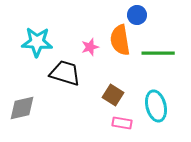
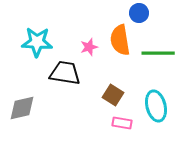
blue circle: moved 2 px right, 2 px up
pink star: moved 1 px left
black trapezoid: rotated 8 degrees counterclockwise
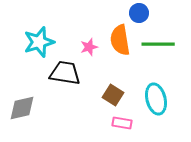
cyan star: moved 2 px right; rotated 20 degrees counterclockwise
green line: moved 9 px up
cyan ellipse: moved 7 px up
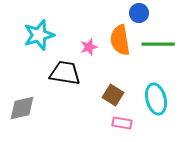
cyan star: moved 7 px up
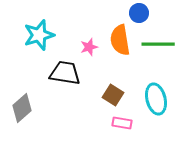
gray diamond: rotated 28 degrees counterclockwise
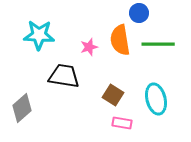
cyan star: rotated 20 degrees clockwise
black trapezoid: moved 1 px left, 3 px down
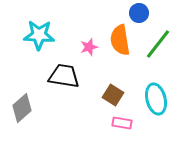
green line: rotated 52 degrees counterclockwise
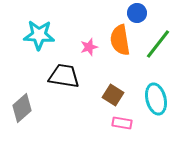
blue circle: moved 2 px left
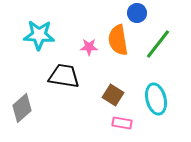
orange semicircle: moved 2 px left
pink star: rotated 18 degrees clockwise
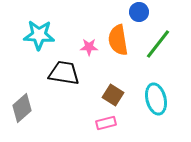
blue circle: moved 2 px right, 1 px up
black trapezoid: moved 3 px up
pink rectangle: moved 16 px left; rotated 24 degrees counterclockwise
